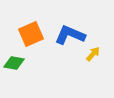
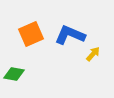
green diamond: moved 11 px down
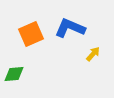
blue L-shape: moved 7 px up
green diamond: rotated 15 degrees counterclockwise
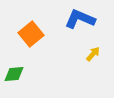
blue L-shape: moved 10 px right, 9 px up
orange square: rotated 15 degrees counterclockwise
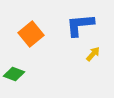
blue L-shape: moved 6 px down; rotated 28 degrees counterclockwise
green diamond: rotated 25 degrees clockwise
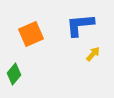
orange square: rotated 15 degrees clockwise
green diamond: rotated 70 degrees counterclockwise
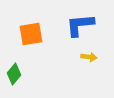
orange square: rotated 15 degrees clockwise
yellow arrow: moved 4 px left, 3 px down; rotated 56 degrees clockwise
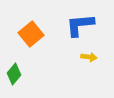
orange square: rotated 30 degrees counterclockwise
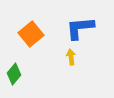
blue L-shape: moved 3 px down
yellow arrow: moved 18 px left; rotated 105 degrees counterclockwise
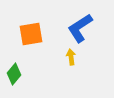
blue L-shape: rotated 28 degrees counterclockwise
orange square: rotated 30 degrees clockwise
